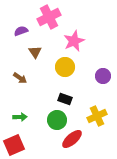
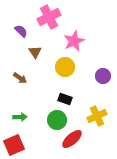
purple semicircle: rotated 64 degrees clockwise
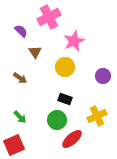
green arrow: rotated 48 degrees clockwise
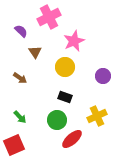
black rectangle: moved 2 px up
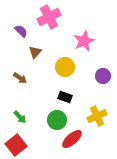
pink star: moved 10 px right
brown triangle: rotated 16 degrees clockwise
red square: moved 2 px right; rotated 15 degrees counterclockwise
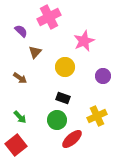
black rectangle: moved 2 px left, 1 px down
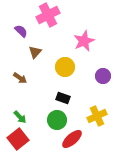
pink cross: moved 1 px left, 2 px up
red square: moved 2 px right, 6 px up
